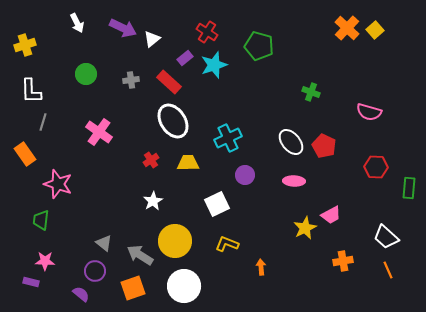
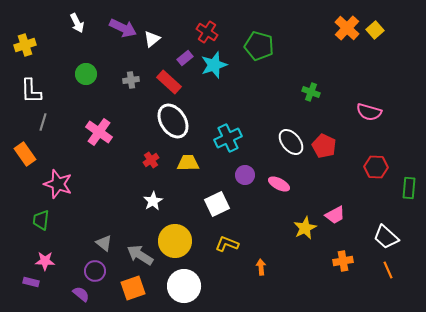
pink ellipse at (294, 181): moved 15 px left, 3 px down; rotated 25 degrees clockwise
pink trapezoid at (331, 215): moved 4 px right
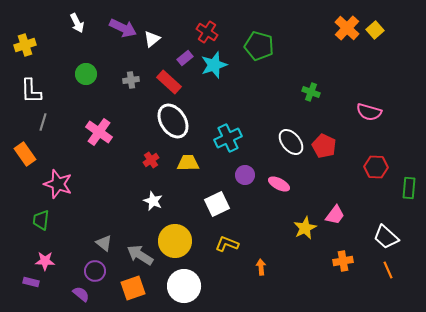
white star at (153, 201): rotated 18 degrees counterclockwise
pink trapezoid at (335, 215): rotated 25 degrees counterclockwise
